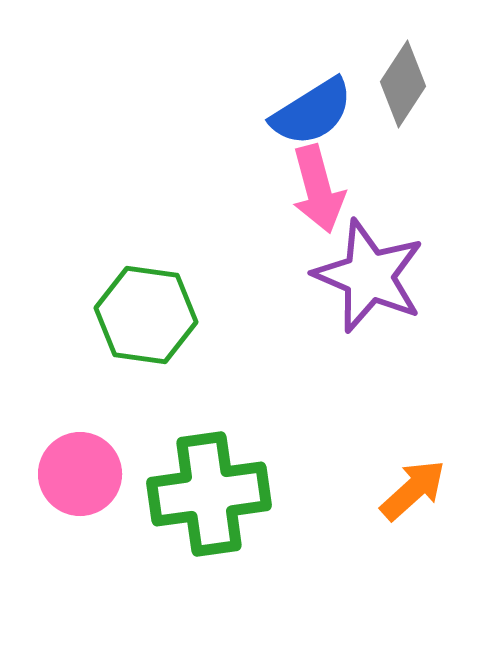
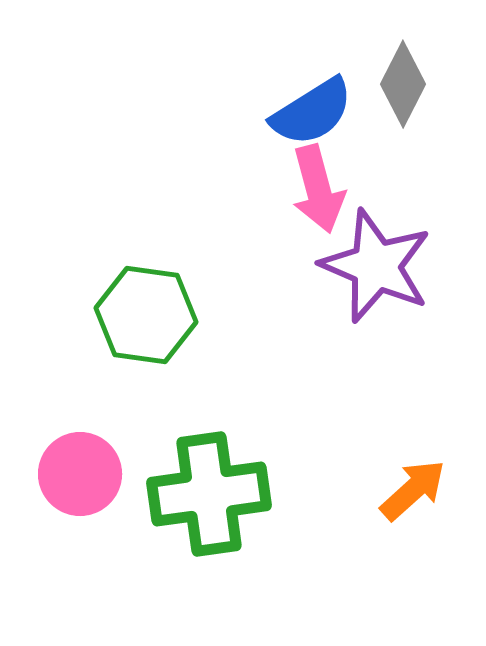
gray diamond: rotated 6 degrees counterclockwise
purple star: moved 7 px right, 10 px up
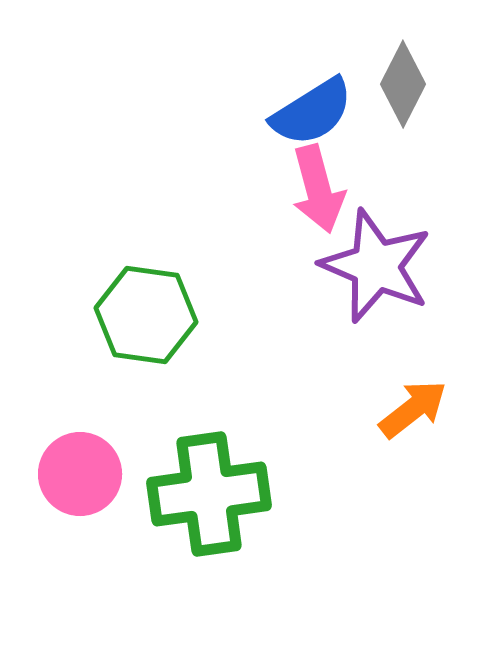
orange arrow: moved 81 px up; rotated 4 degrees clockwise
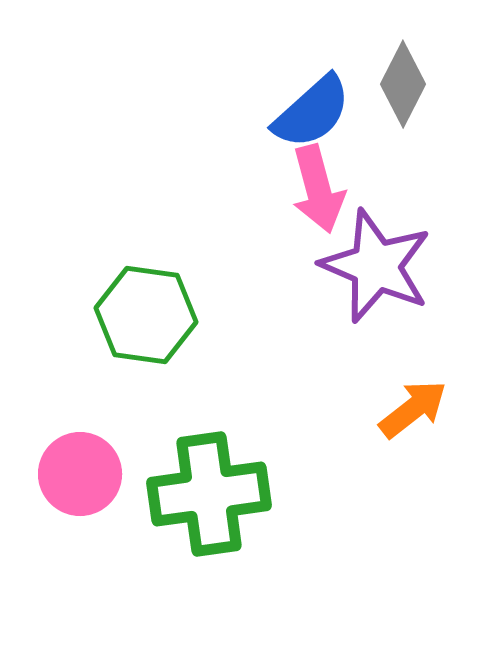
blue semicircle: rotated 10 degrees counterclockwise
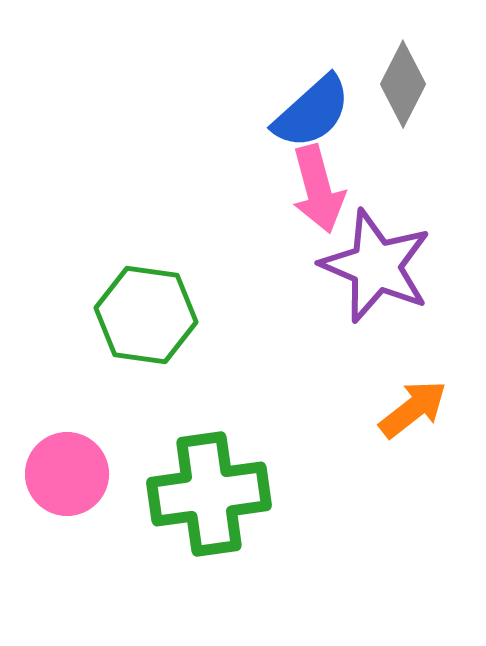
pink circle: moved 13 px left
